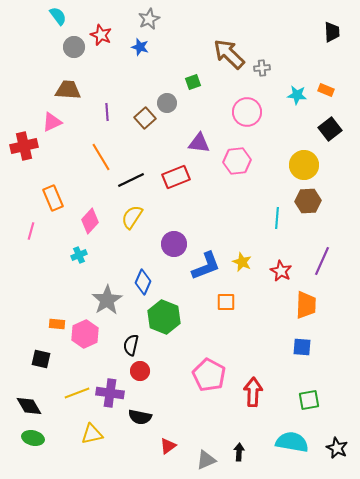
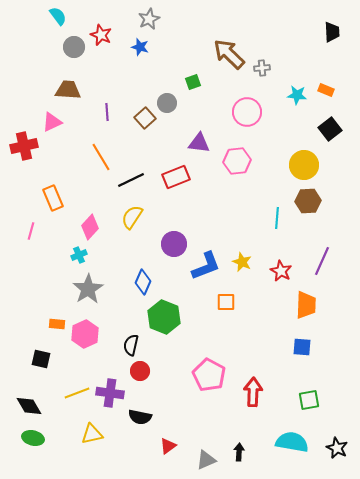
pink diamond at (90, 221): moved 6 px down
gray star at (107, 300): moved 19 px left, 11 px up
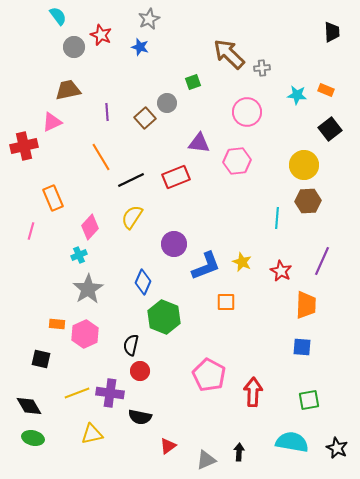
brown trapezoid at (68, 90): rotated 16 degrees counterclockwise
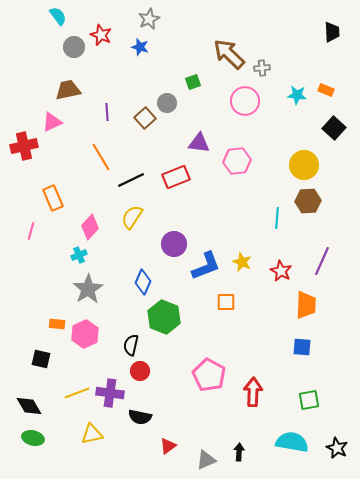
pink circle at (247, 112): moved 2 px left, 11 px up
black square at (330, 129): moved 4 px right, 1 px up; rotated 10 degrees counterclockwise
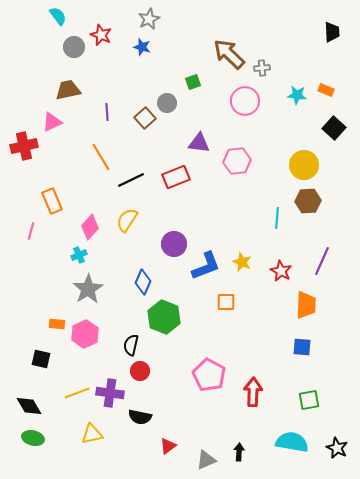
blue star at (140, 47): moved 2 px right
orange rectangle at (53, 198): moved 1 px left, 3 px down
yellow semicircle at (132, 217): moved 5 px left, 3 px down
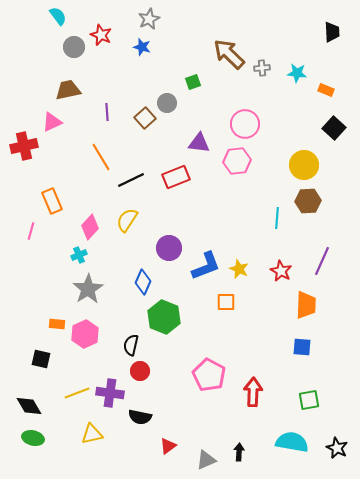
cyan star at (297, 95): moved 22 px up
pink circle at (245, 101): moved 23 px down
purple circle at (174, 244): moved 5 px left, 4 px down
yellow star at (242, 262): moved 3 px left, 7 px down
